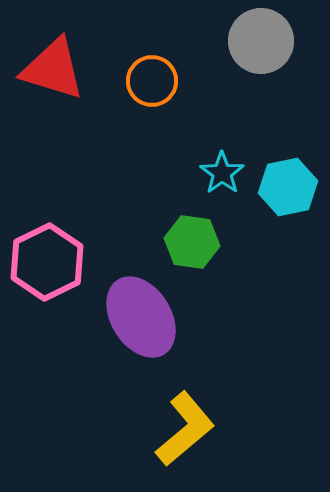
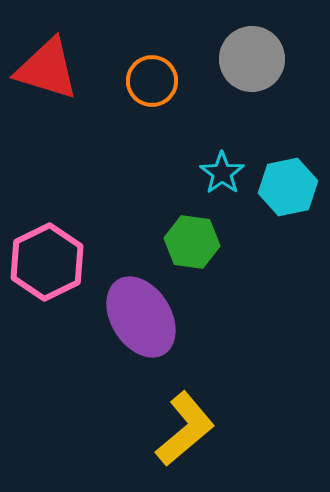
gray circle: moved 9 px left, 18 px down
red triangle: moved 6 px left
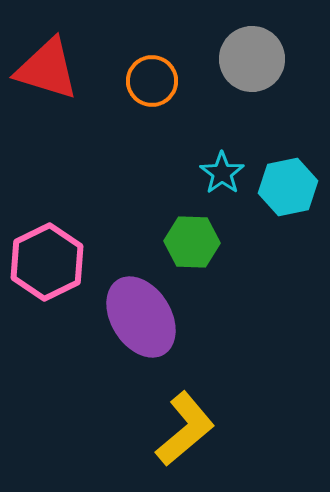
green hexagon: rotated 6 degrees counterclockwise
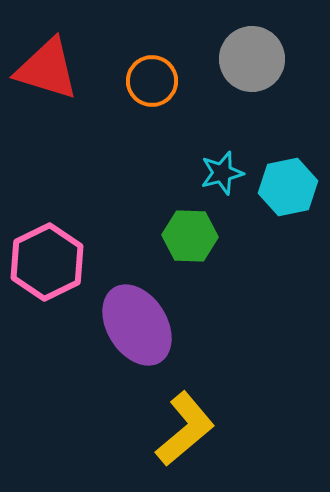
cyan star: rotated 21 degrees clockwise
green hexagon: moved 2 px left, 6 px up
purple ellipse: moved 4 px left, 8 px down
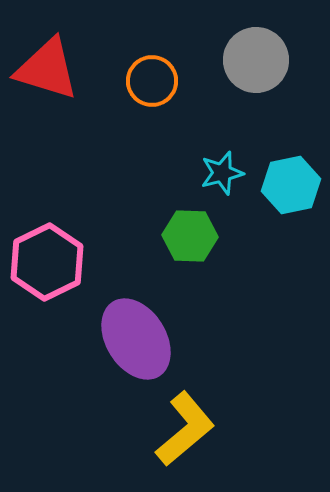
gray circle: moved 4 px right, 1 px down
cyan hexagon: moved 3 px right, 2 px up
purple ellipse: moved 1 px left, 14 px down
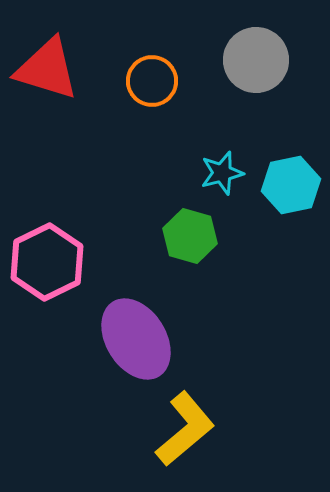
green hexagon: rotated 14 degrees clockwise
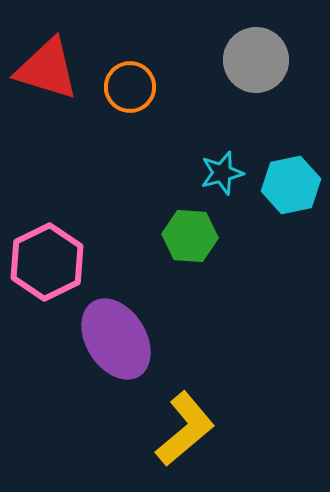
orange circle: moved 22 px left, 6 px down
green hexagon: rotated 12 degrees counterclockwise
purple ellipse: moved 20 px left
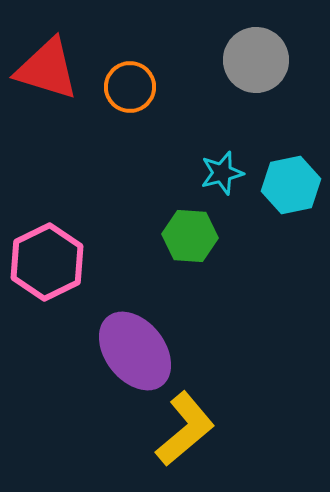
purple ellipse: moved 19 px right, 12 px down; rotated 6 degrees counterclockwise
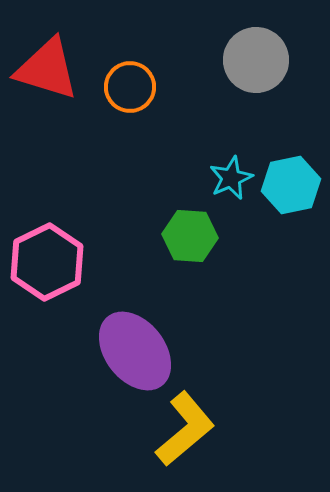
cyan star: moved 9 px right, 5 px down; rotated 9 degrees counterclockwise
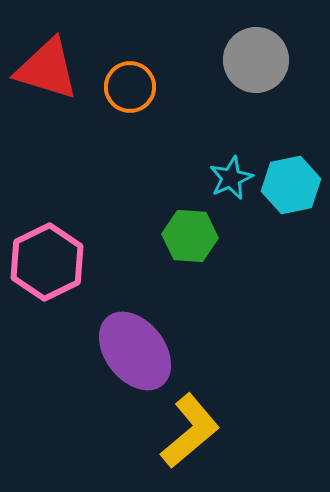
yellow L-shape: moved 5 px right, 2 px down
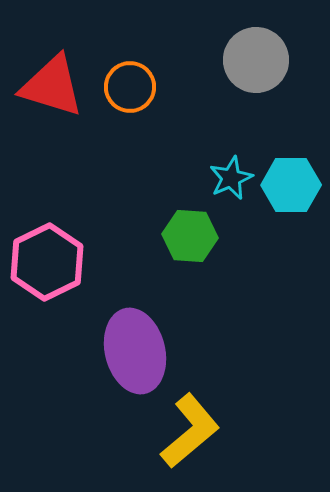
red triangle: moved 5 px right, 17 px down
cyan hexagon: rotated 12 degrees clockwise
purple ellipse: rotated 24 degrees clockwise
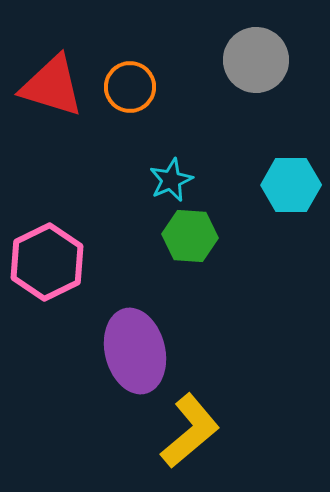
cyan star: moved 60 px left, 2 px down
